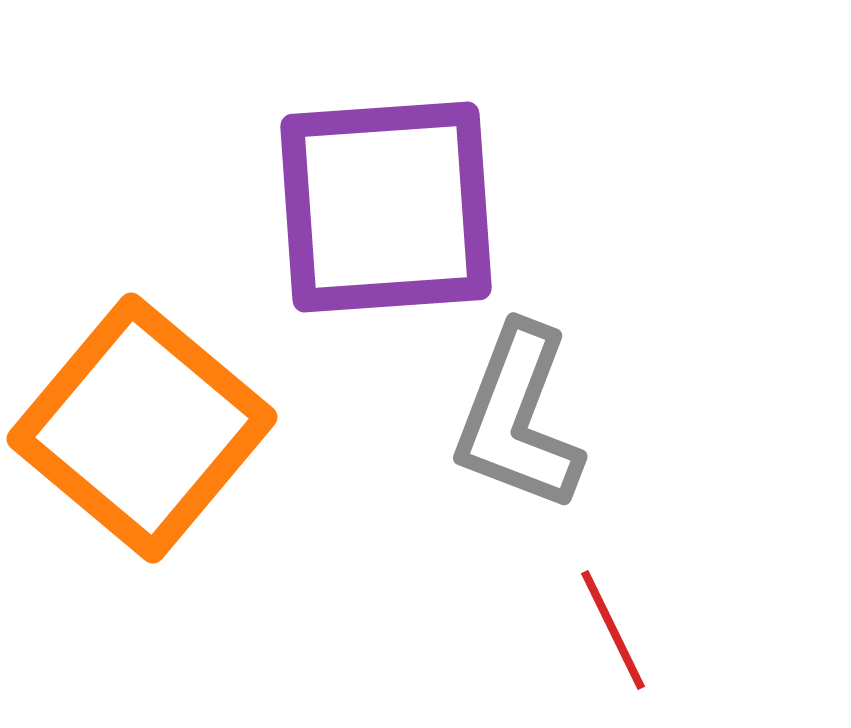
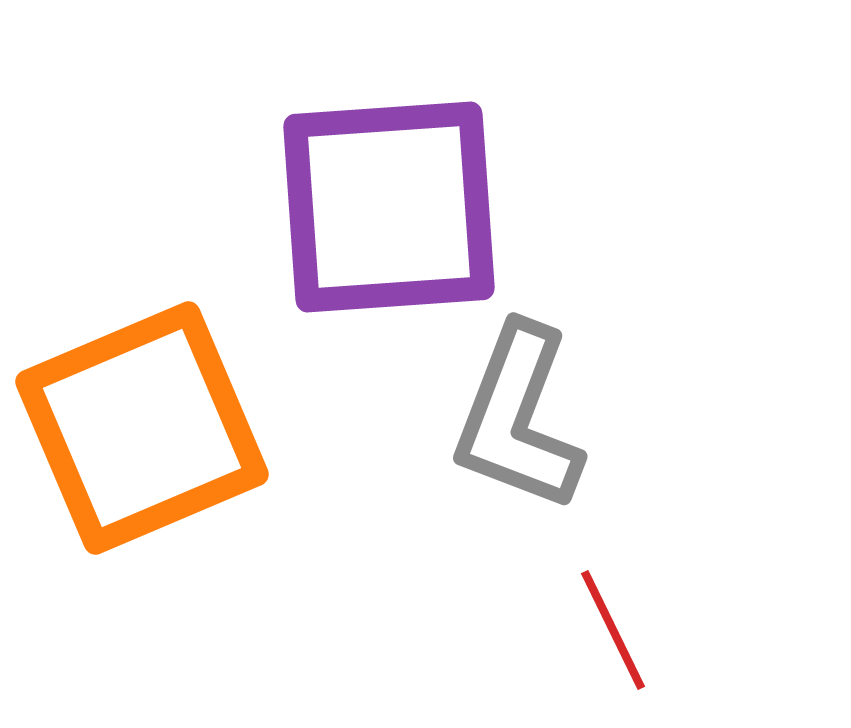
purple square: moved 3 px right
orange square: rotated 27 degrees clockwise
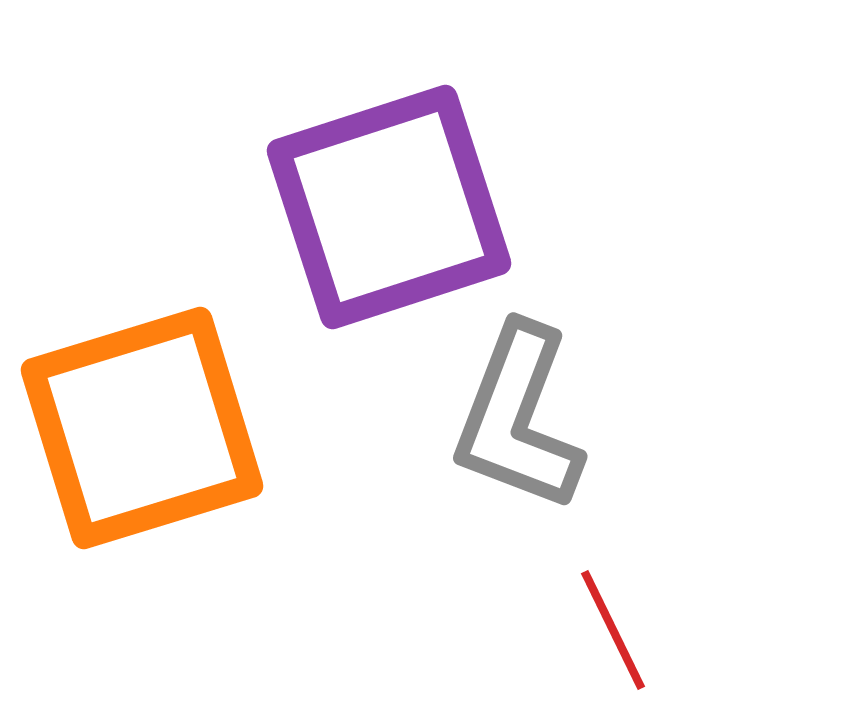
purple square: rotated 14 degrees counterclockwise
orange square: rotated 6 degrees clockwise
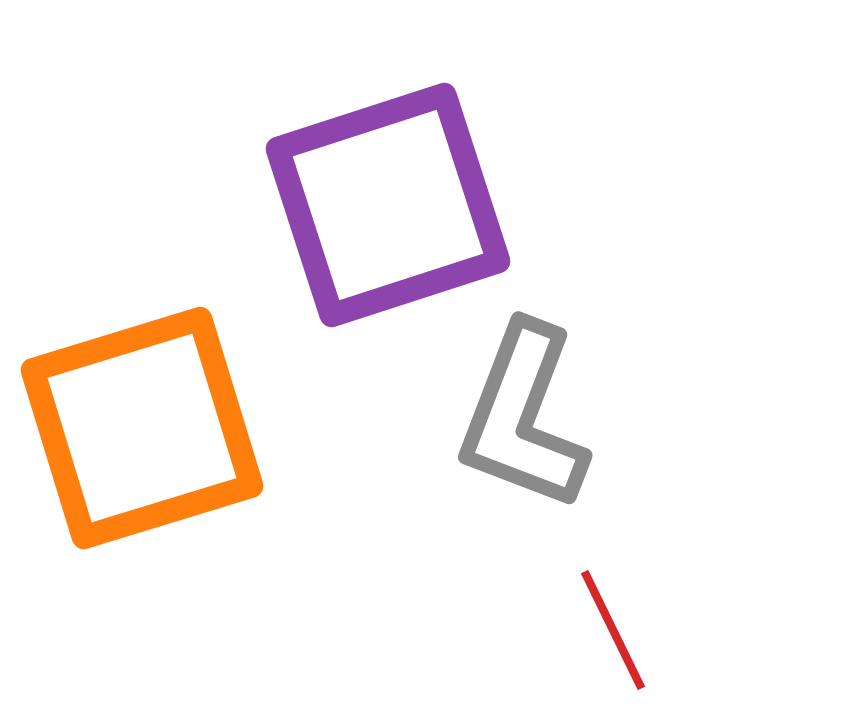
purple square: moved 1 px left, 2 px up
gray L-shape: moved 5 px right, 1 px up
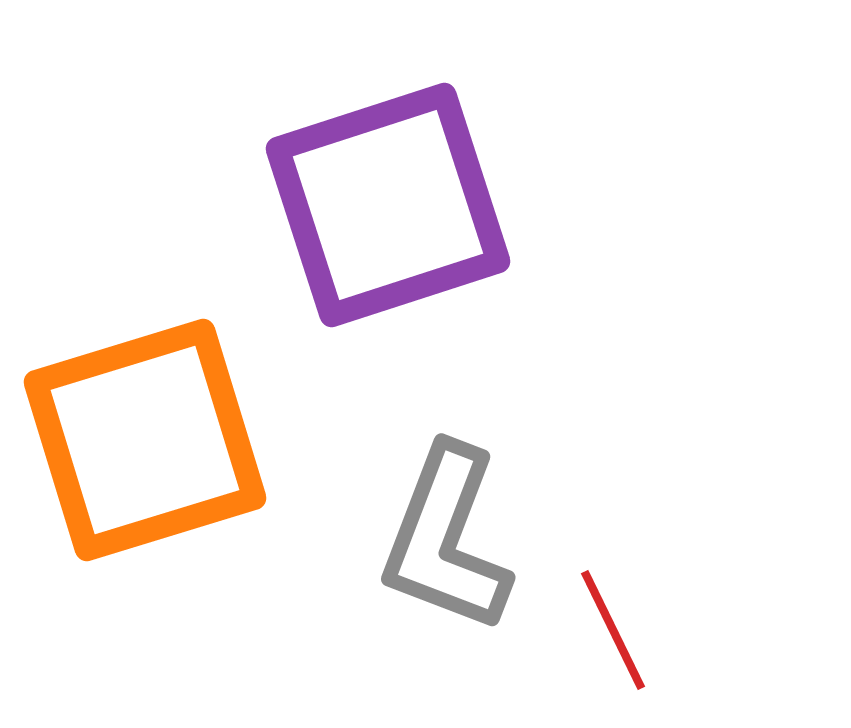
gray L-shape: moved 77 px left, 122 px down
orange square: moved 3 px right, 12 px down
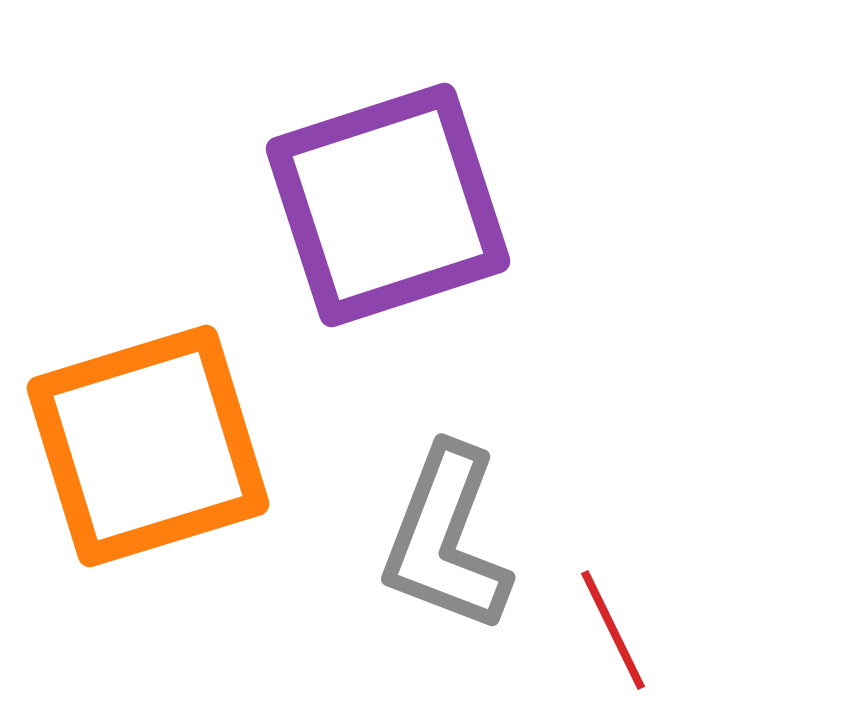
orange square: moved 3 px right, 6 px down
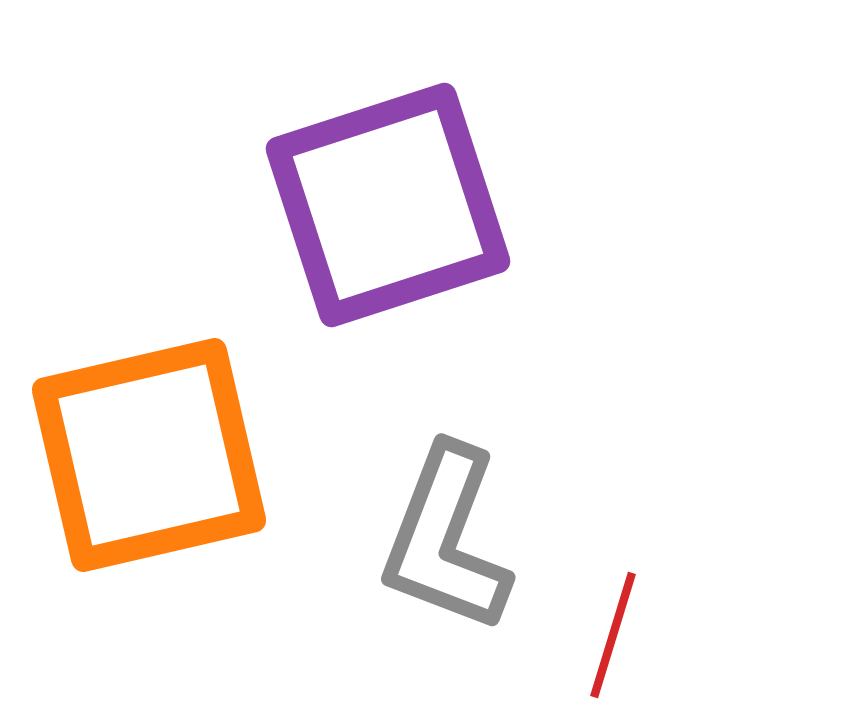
orange square: moved 1 px right, 9 px down; rotated 4 degrees clockwise
red line: moved 5 px down; rotated 43 degrees clockwise
